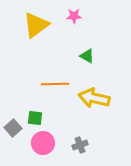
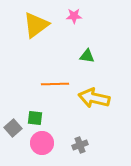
green triangle: rotated 21 degrees counterclockwise
pink circle: moved 1 px left
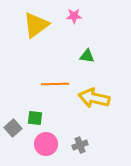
pink circle: moved 4 px right, 1 px down
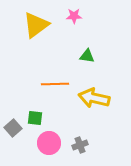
pink circle: moved 3 px right, 1 px up
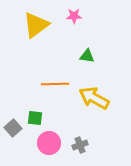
yellow arrow: rotated 16 degrees clockwise
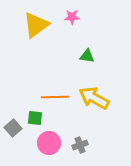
pink star: moved 2 px left, 1 px down
orange line: moved 13 px down
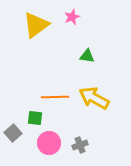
pink star: rotated 21 degrees counterclockwise
gray square: moved 5 px down
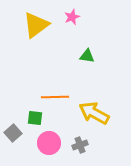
yellow arrow: moved 15 px down
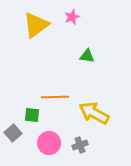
green square: moved 3 px left, 3 px up
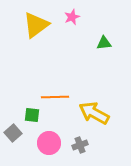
green triangle: moved 17 px right, 13 px up; rotated 14 degrees counterclockwise
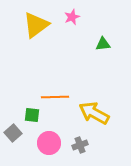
green triangle: moved 1 px left, 1 px down
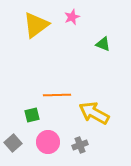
green triangle: rotated 28 degrees clockwise
orange line: moved 2 px right, 2 px up
green square: rotated 21 degrees counterclockwise
gray square: moved 10 px down
pink circle: moved 1 px left, 1 px up
